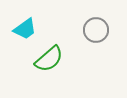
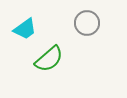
gray circle: moved 9 px left, 7 px up
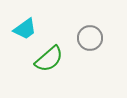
gray circle: moved 3 px right, 15 px down
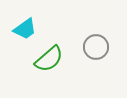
gray circle: moved 6 px right, 9 px down
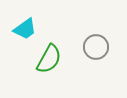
green semicircle: rotated 20 degrees counterclockwise
